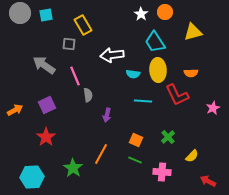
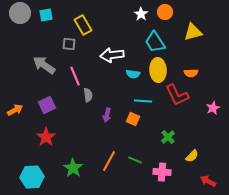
orange square: moved 3 px left, 21 px up
orange line: moved 8 px right, 7 px down
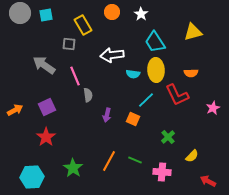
orange circle: moved 53 px left
yellow ellipse: moved 2 px left
cyan line: moved 3 px right, 1 px up; rotated 48 degrees counterclockwise
purple square: moved 2 px down
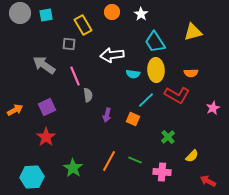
red L-shape: rotated 35 degrees counterclockwise
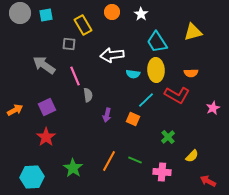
cyan trapezoid: moved 2 px right
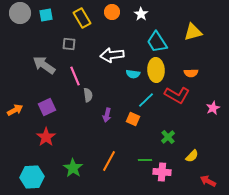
yellow rectangle: moved 1 px left, 7 px up
green line: moved 10 px right; rotated 24 degrees counterclockwise
